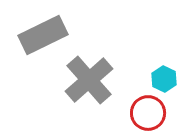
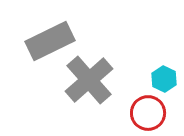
gray rectangle: moved 7 px right, 6 px down
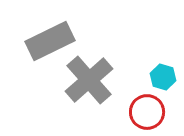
cyan hexagon: moved 1 px left, 2 px up; rotated 10 degrees counterclockwise
red circle: moved 1 px left, 1 px up
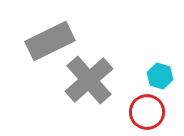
cyan hexagon: moved 3 px left, 1 px up
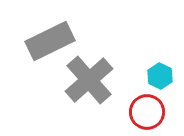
cyan hexagon: rotated 10 degrees clockwise
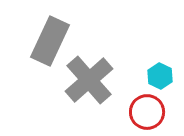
gray rectangle: rotated 39 degrees counterclockwise
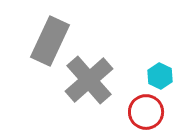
red circle: moved 1 px left
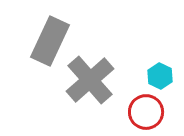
gray cross: moved 1 px right
